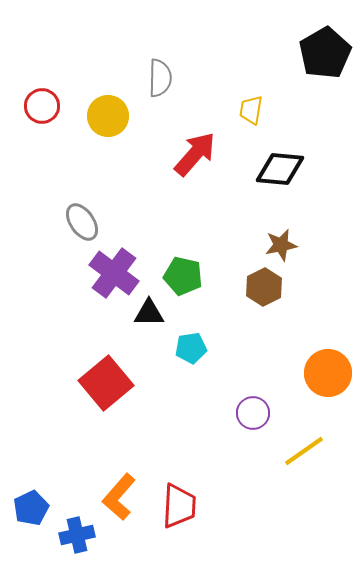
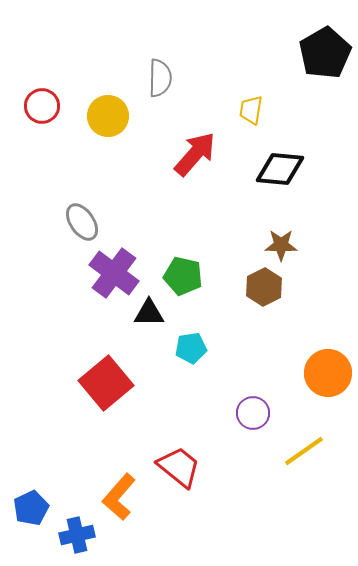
brown star: rotated 12 degrees clockwise
red trapezoid: moved 39 px up; rotated 54 degrees counterclockwise
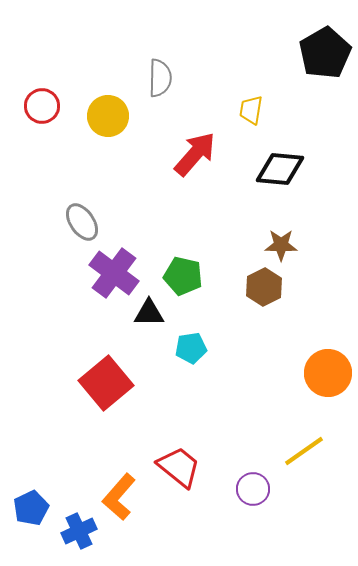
purple circle: moved 76 px down
blue cross: moved 2 px right, 4 px up; rotated 12 degrees counterclockwise
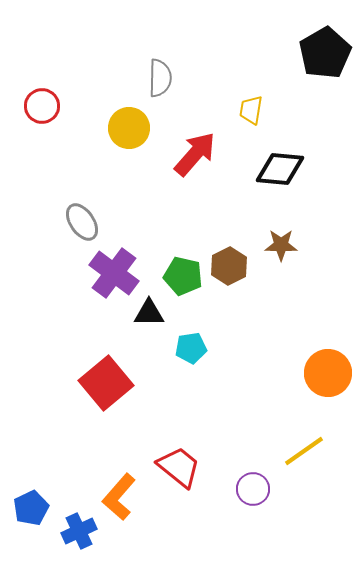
yellow circle: moved 21 px right, 12 px down
brown hexagon: moved 35 px left, 21 px up
